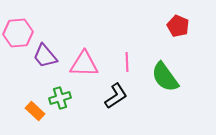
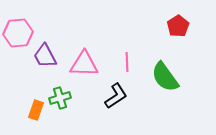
red pentagon: rotated 15 degrees clockwise
purple trapezoid: rotated 12 degrees clockwise
orange rectangle: moved 1 px right, 1 px up; rotated 66 degrees clockwise
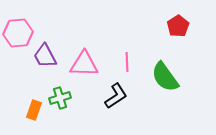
orange rectangle: moved 2 px left
